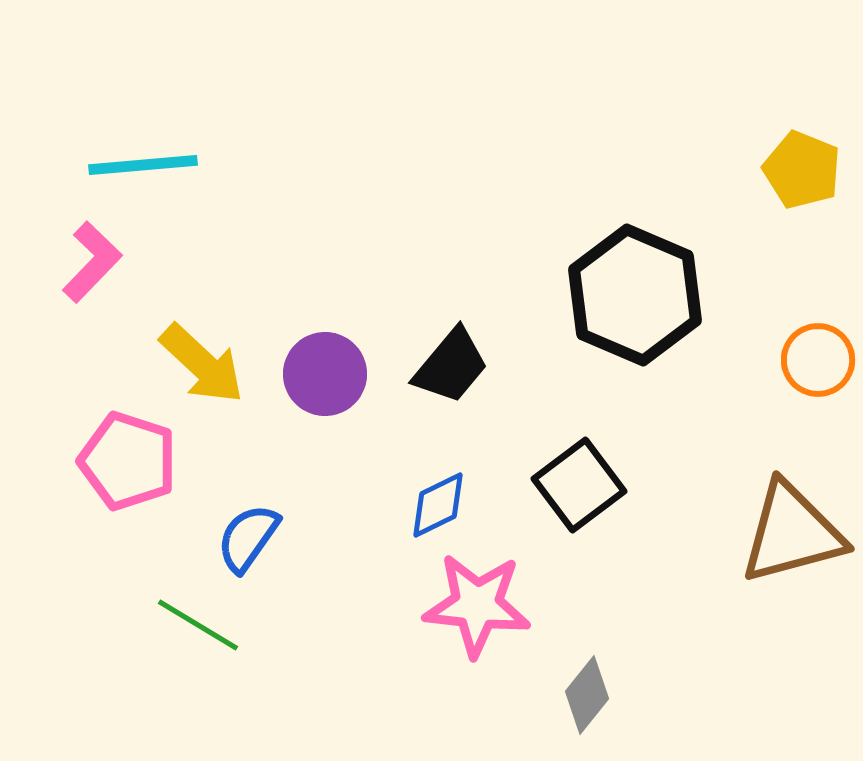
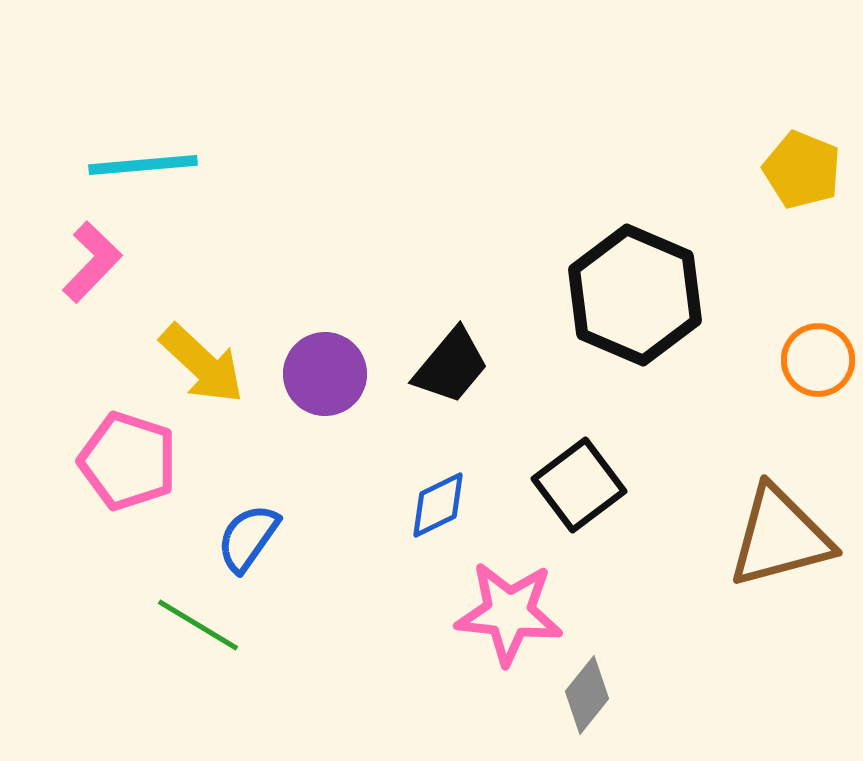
brown triangle: moved 12 px left, 4 px down
pink star: moved 32 px right, 8 px down
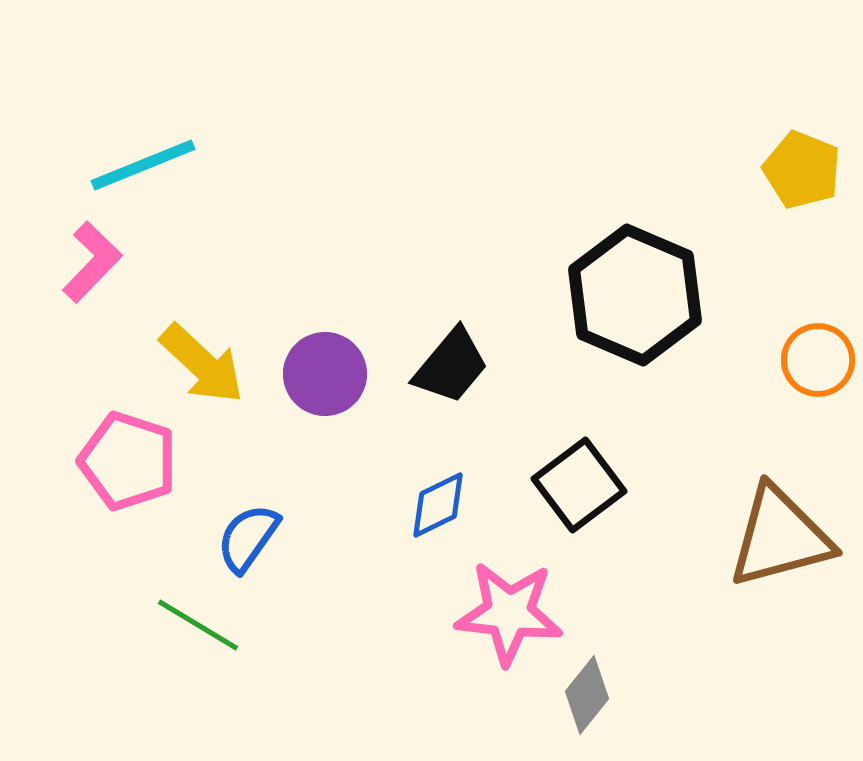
cyan line: rotated 17 degrees counterclockwise
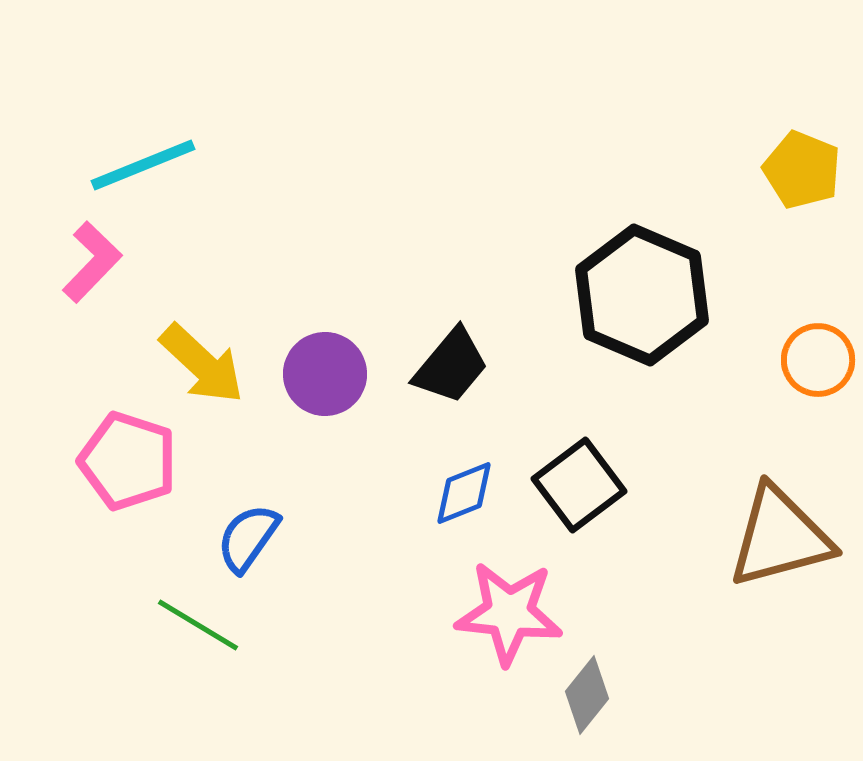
black hexagon: moved 7 px right
blue diamond: moved 26 px right, 12 px up; rotated 4 degrees clockwise
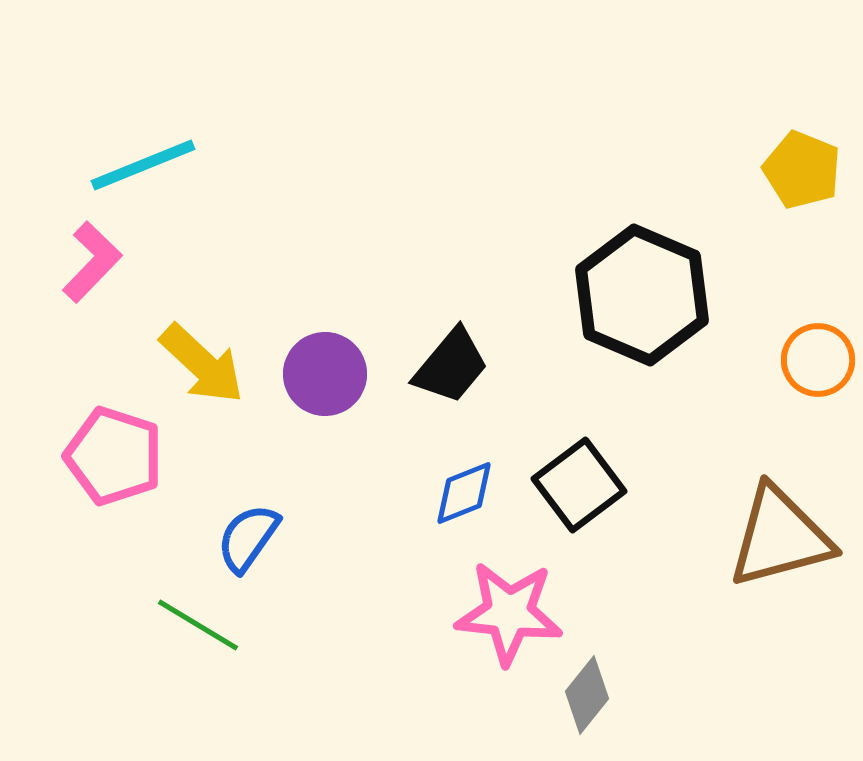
pink pentagon: moved 14 px left, 5 px up
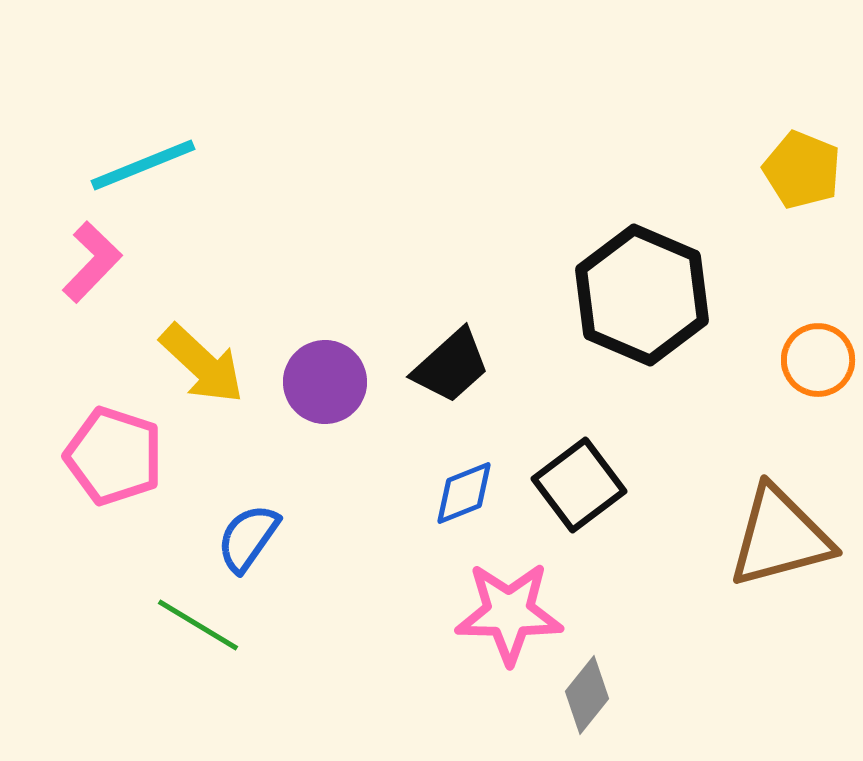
black trapezoid: rotated 8 degrees clockwise
purple circle: moved 8 px down
pink star: rotated 5 degrees counterclockwise
